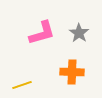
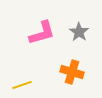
gray star: moved 1 px up
orange cross: rotated 15 degrees clockwise
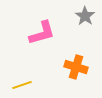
gray star: moved 6 px right, 16 px up
orange cross: moved 4 px right, 5 px up
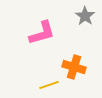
orange cross: moved 2 px left
yellow line: moved 27 px right
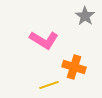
pink L-shape: moved 2 px right, 7 px down; rotated 48 degrees clockwise
